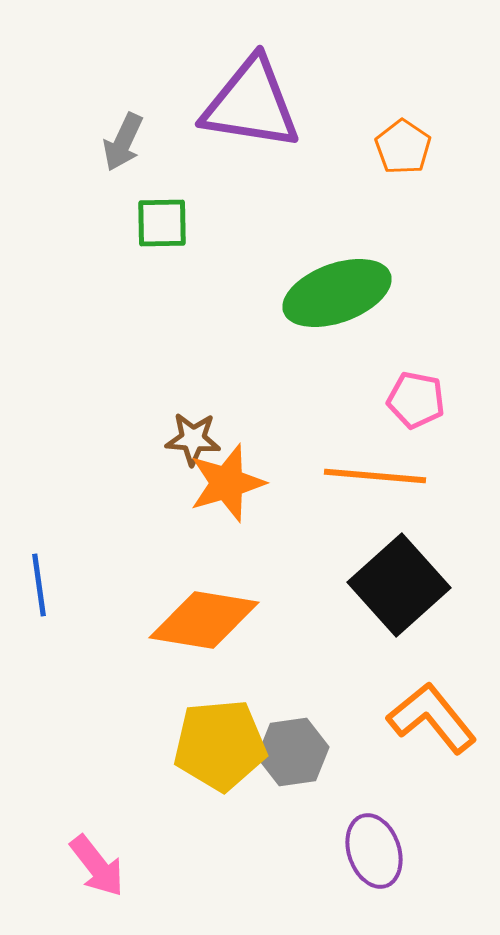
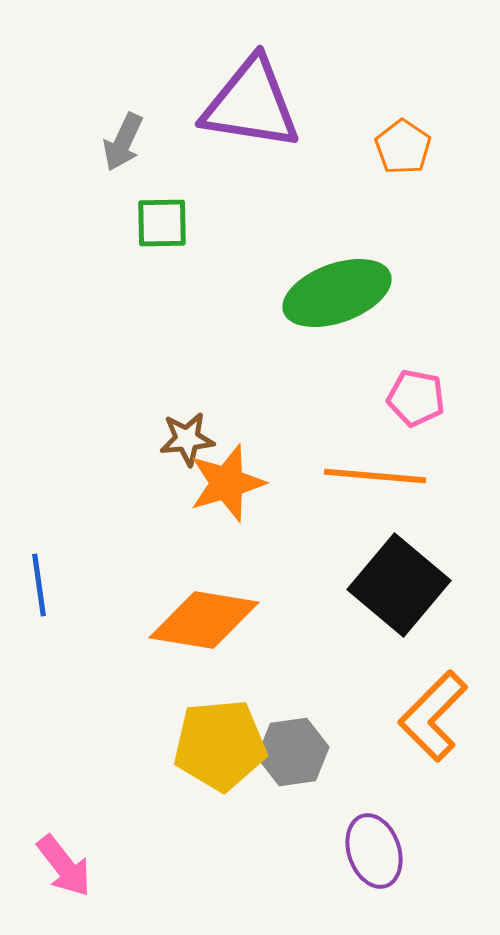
pink pentagon: moved 2 px up
brown star: moved 6 px left; rotated 10 degrees counterclockwise
black square: rotated 8 degrees counterclockwise
orange L-shape: moved 1 px right, 2 px up; rotated 96 degrees counterclockwise
pink arrow: moved 33 px left
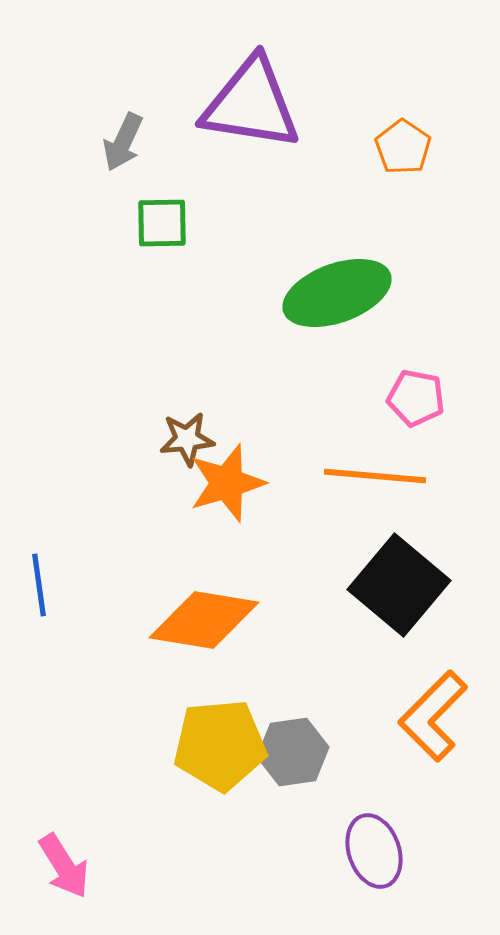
pink arrow: rotated 6 degrees clockwise
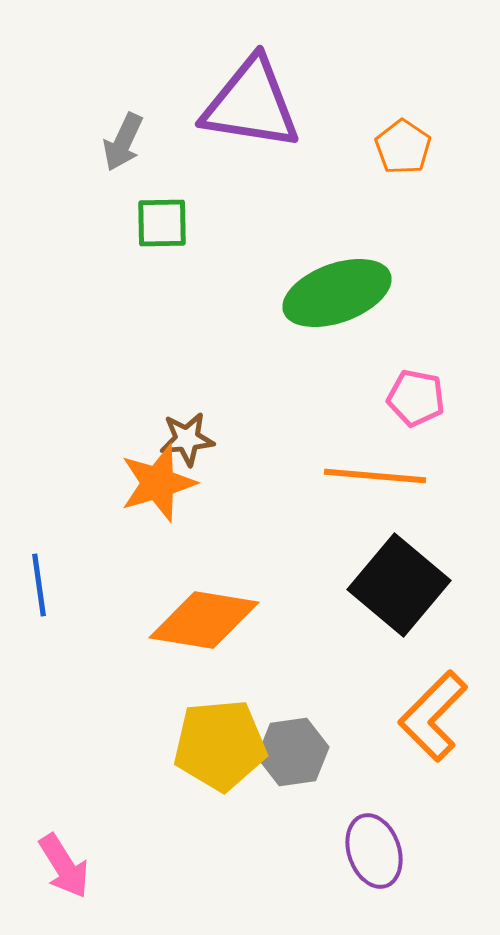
orange star: moved 69 px left
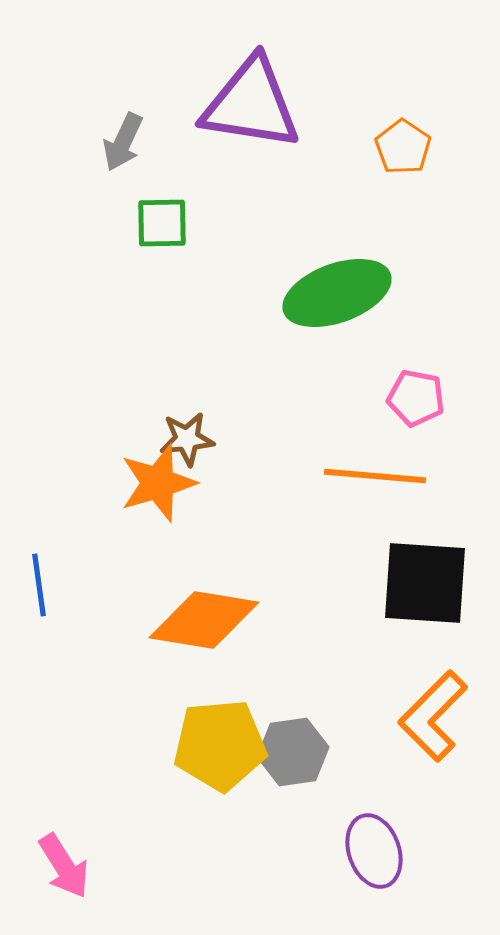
black square: moved 26 px right, 2 px up; rotated 36 degrees counterclockwise
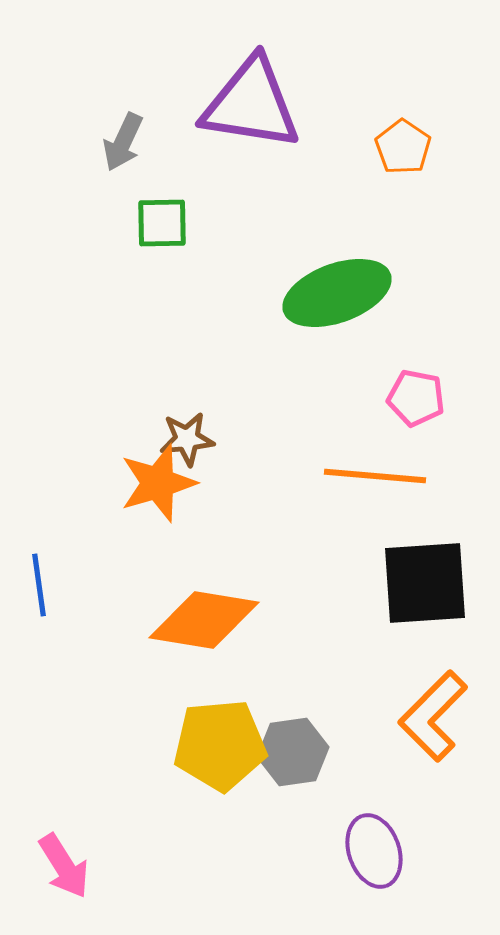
black square: rotated 8 degrees counterclockwise
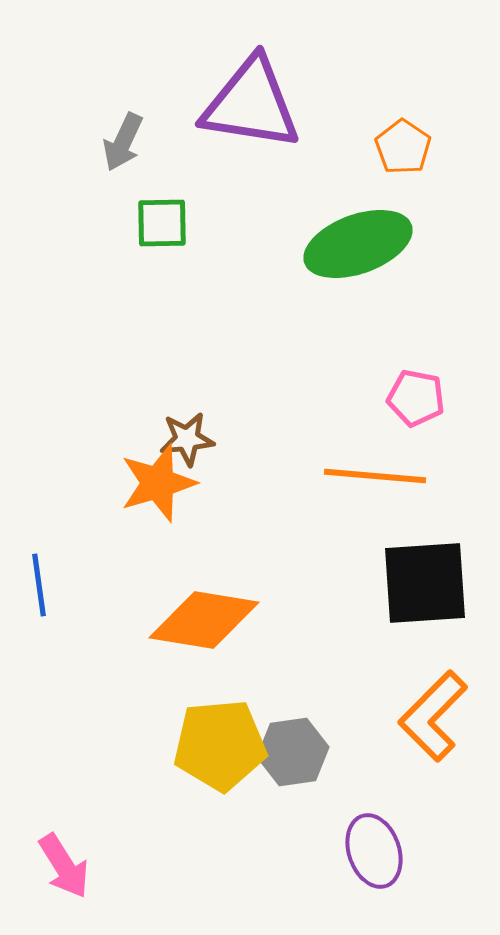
green ellipse: moved 21 px right, 49 px up
